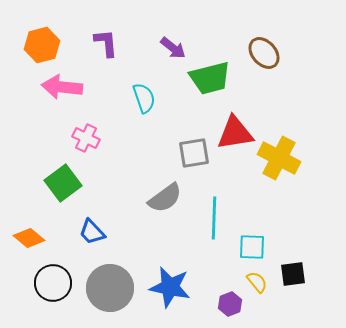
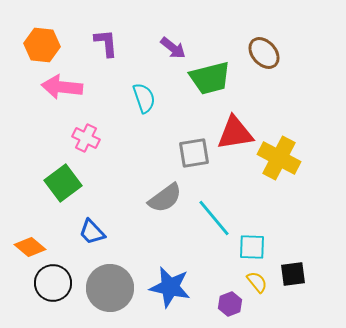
orange hexagon: rotated 20 degrees clockwise
cyan line: rotated 42 degrees counterclockwise
orange diamond: moved 1 px right, 9 px down
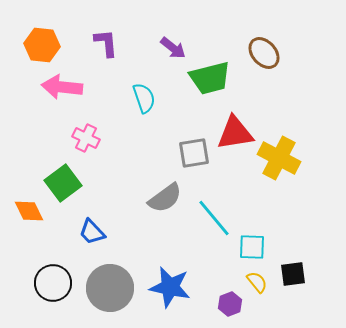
orange diamond: moved 1 px left, 36 px up; rotated 24 degrees clockwise
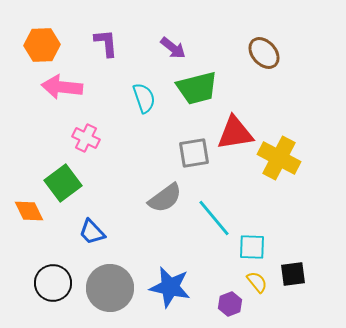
orange hexagon: rotated 8 degrees counterclockwise
green trapezoid: moved 13 px left, 10 px down
